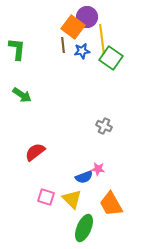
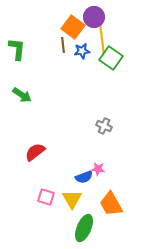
purple circle: moved 7 px right
yellow triangle: rotated 15 degrees clockwise
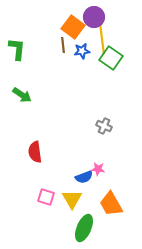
red semicircle: rotated 60 degrees counterclockwise
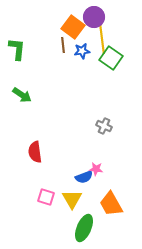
pink star: moved 2 px left
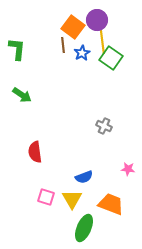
purple circle: moved 3 px right, 3 px down
blue star: moved 2 px down; rotated 21 degrees counterclockwise
pink star: moved 32 px right
orange trapezoid: rotated 140 degrees clockwise
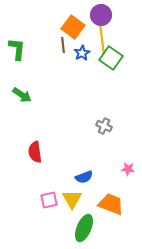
purple circle: moved 4 px right, 5 px up
pink square: moved 3 px right, 3 px down; rotated 30 degrees counterclockwise
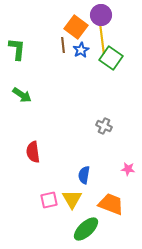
orange square: moved 3 px right
blue star: moved 1 px left, 3 px up
red semicircle: moved 2 px left
blue semicircle: moved 2 px up; rotated 120 degrees clockwise
green ellipse: moved 2 px right, 1 px down; rotated 24 degrees clockwise
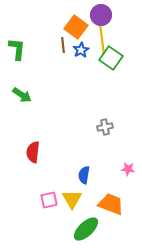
gray cross: moved 1 px right, 1 px down; rotated 35 degrees counterclockwise
red semicircle: rotated 15 degrees clockwise
